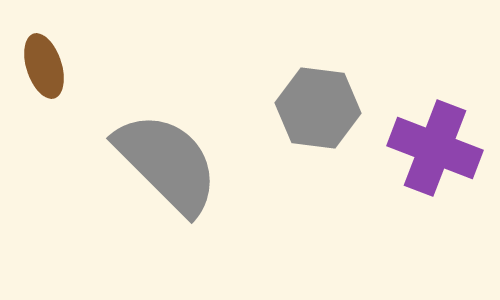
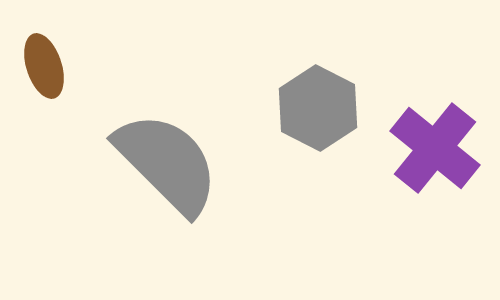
gray hexagon: rotated 20 degrees clockwise
purple cross: rotated 18 degrees clockwise
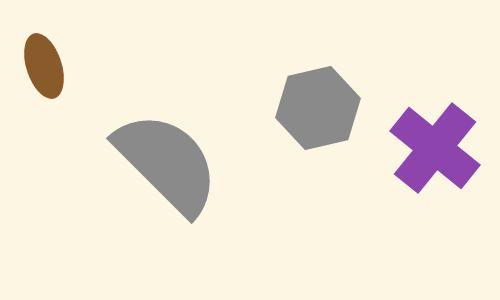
gray hexagon: rotated 20 degrees clockwise
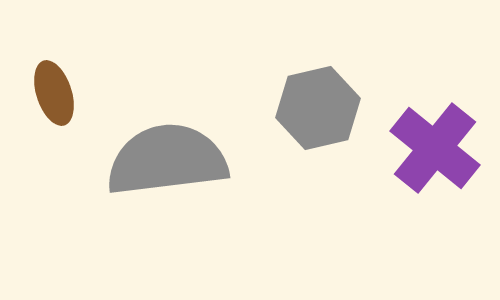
brown ellipse: moved 10 px right, 27 px down
gray semicircle: moved 3 px up; rotated 52 degrees counterclockwise
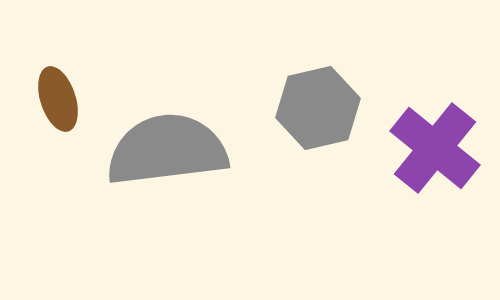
brown ellipse: moved 4 px right, 6 px down
gray semicircle: moved 10 px up
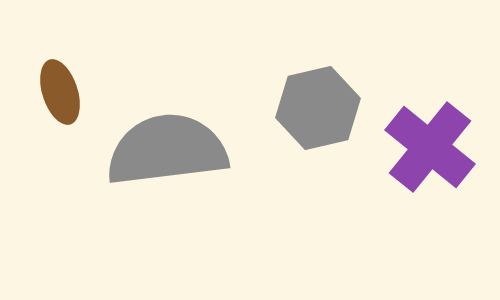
brown ellipse: moved 2 px right, 7 px up
purple cross: moved 5 px left, 1 px up
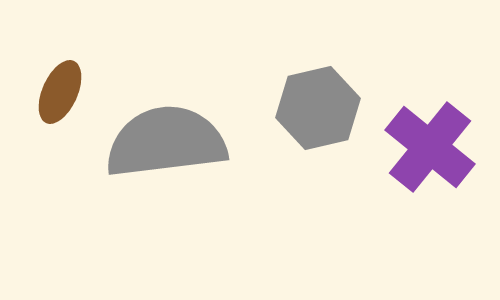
brown ellipse: rotated 42 degrees clockwise
gray semicircle: moved 1 px left, 8 px up
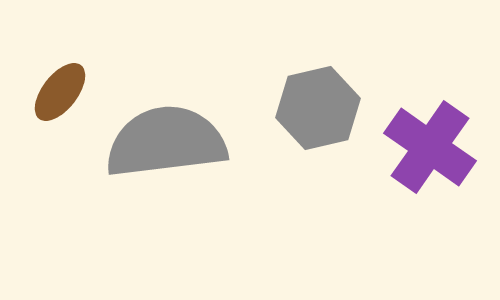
brown ellipse: rotated 14 degrees clockwise
purple cross: rotated 4 degrees counterclockwise
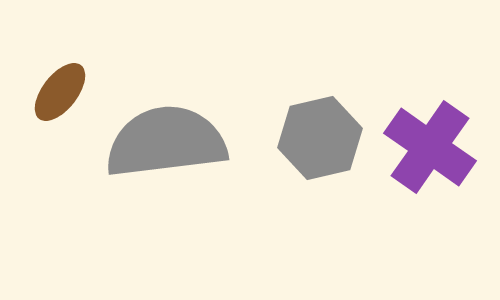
gray hexagon: moved 2 px right, 30 px down
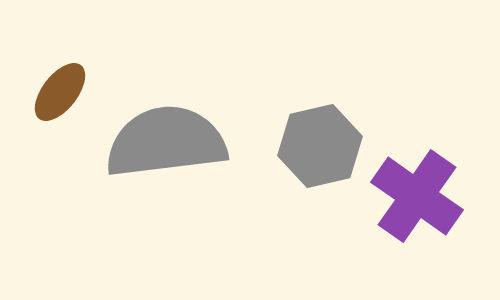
gray hexagon: moved 8 px down
purple cross: moved 13 px left, 49 px down
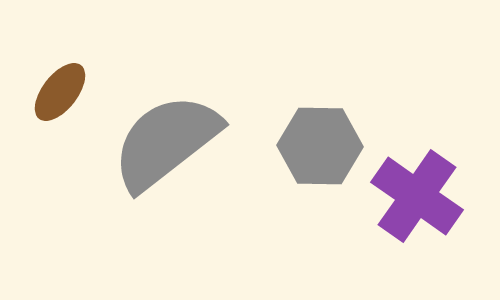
gray semicircle: rotated 31 degrees counterclockwise
gray hexagon: rotated 14 degrees clockwise
